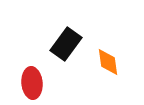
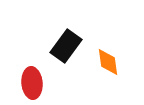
black rectangle: moved 2 px down
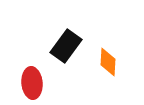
orange diamond: rotated 12 degrees clockwise
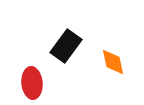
orange diamond: moved 5 px right; rotated 16 degrees counterclockwise
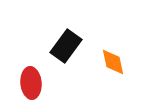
red ellipse: moved 1 px left
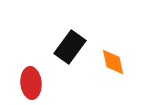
black rectangle: moved 4 px right, 1 px down
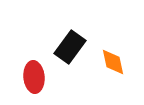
red ellipse: moved 3 px right, 6 px up
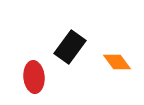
orange diamond: moved 4 px right; rotated 24 degrees counterclockwise
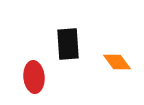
black rectangle: moved 2 px left, 3 px up; rotated 40 degrees counterclockwise
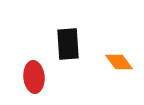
orange diamond: moved 2 px right
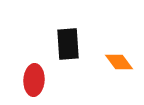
red ellipse: moved 3 px down; rotated 8 degrees clockwise
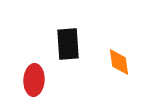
orange diamond: rotated 28 degrees clockwise
